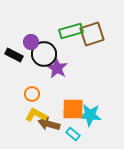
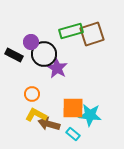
orange square: moved 1 px up
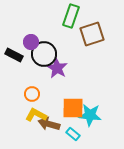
green rectangle: moved 15 px up; rotated 55 degrees counterclockwise
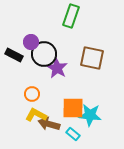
brown square: moved 24 px down; rotated 30 degrees clockwise
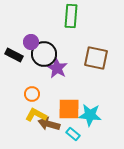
green rectangle: rotated 15 degrees counterclockwise
brown square: moved 4 px right
orange square: moved 4 px left, 1 px down
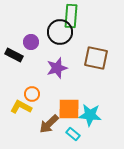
black circle: moved 16 px right, 22 px up
purple star: rotated 25 degrees clockwise
yellow L-shape: moved 15 px left, 8 px up
brown arrow: rotated 60 degrees counterclockwise
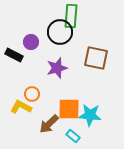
cyan rectangle: moved 2 px down
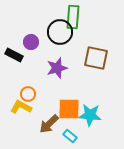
green rectangle: moved 2 px right, 1 px down
orange circle: moved 4 px left
cyan rectangle: moved 3 px left
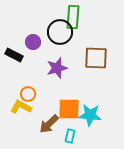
purple circle: moved 2 px right
brown square: rotated 10 degrees counterclockwise
cyan rectangle: rotated 64 degrees clockwise
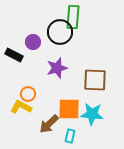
brown square: moved 1 px left, 22 px down
cyan star: moved 2 px right, 1 px up
